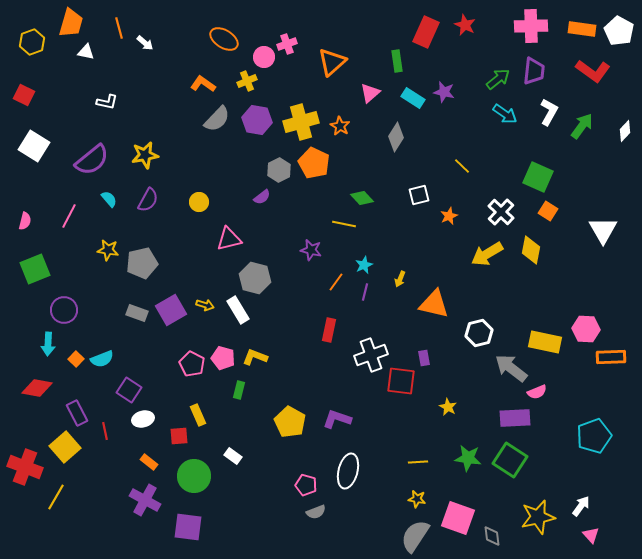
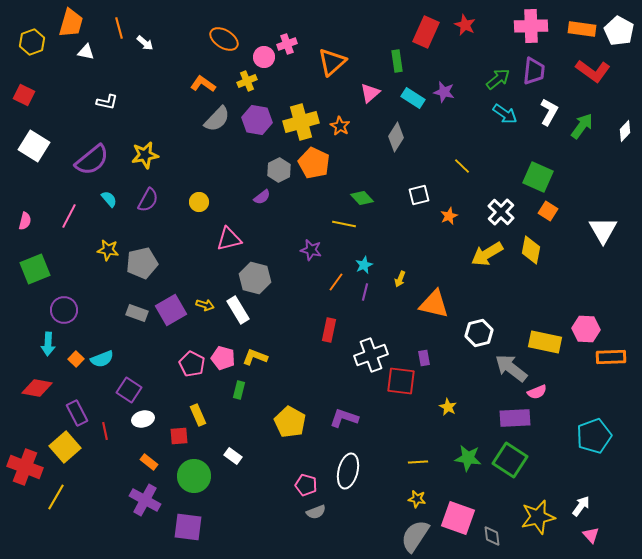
purple L-shape at (337, 419): moved 7 px right, 1 px up
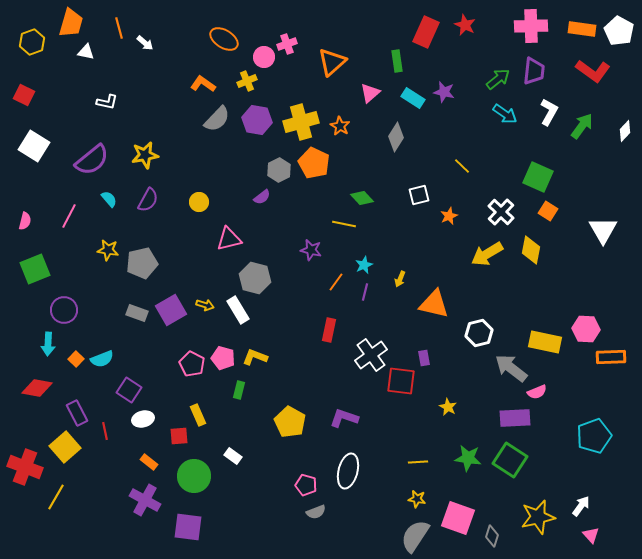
white cross at (371, 355): rotated 16 degrees counterclockwise
gray diamond at (492, 536): rotated 25 degrees clockwise
